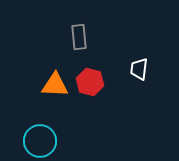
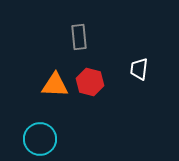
cyan circle: moved 2 px up
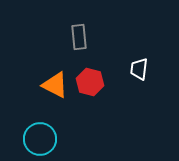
orange triangle: rotated 24 degrees clockwise
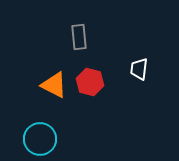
orange triangle: moved 1 px left
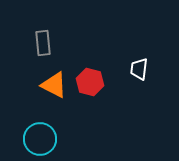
gray rectangle: moved 36 px left, 6 px down
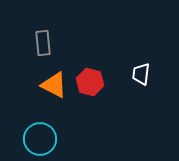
white trapezoid: moved 2 px right, 5 px down
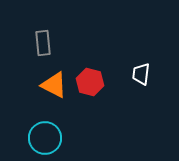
cyan circle: moved 5 px right, 1 px up
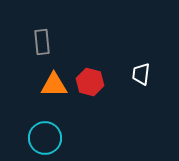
gray rectangle: moved 1 px left, 1 px up
orange triangle: rotated 28 degrees counterclockwise
